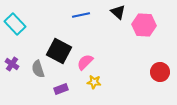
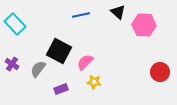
gray semicircle: rotated 54 degrees clockwise
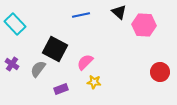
black triangle: moved 1 px right
black square: moved 4 px left, 2 px up
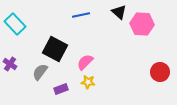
pink hexagon: moved 2 px left, 1 px up
purple cross: moved 2 px left
gray semicircle: moved 2 px right, 3 px down
yellow star: moved 6 px left
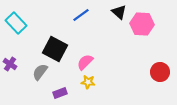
blue line: rotated 24 degrees counterclockwise
cyan rectangle: moved 1 px right, 1 px up
purple rectangle: moved 1 px left, 4 px down
